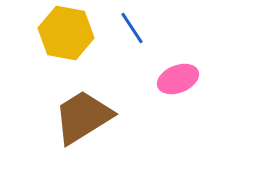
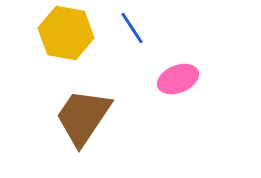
brown trapezoid: rotated 24 degrees counterclockwise
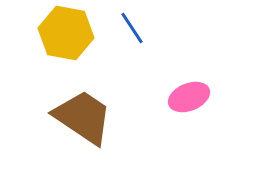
pink ellipse: moved 11 px right, 18 px down
brown trapezoid: rotated 90 degrees clockwise
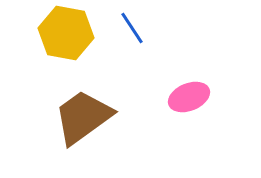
brown trapezoid: rotated 70 degrees counterclockwise
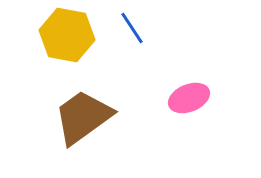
yellow hexagon: moved 1 px right, 2 px down
pink ellipse: moved 1 px down
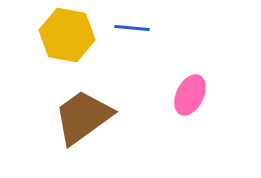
blue line: rotated 52 degrees counterclockwise
pink ellipse: moved 1 px right, 3 px up; rotated 42 degrees counterclockwise
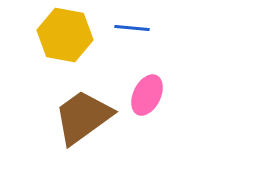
yellow hexagon: moved 2 px left
pink ellipse: moved 43 px left
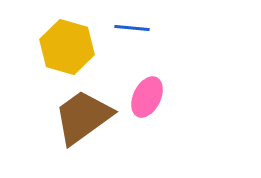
yellow hexagon: moved 2 px right, 12 px down; rotated 6 degrees clockwise
pink ellipse: moved 2 px down
